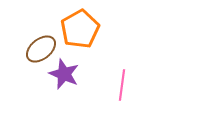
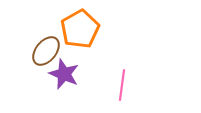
brown ellipse: moved 5 px right, 2 px down; rotated 12 degrees counterclockwise
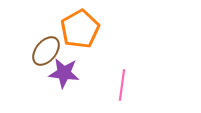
purple star: moved 1 px up; rotated 16 degrees counterclockwise
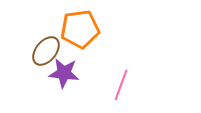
orange pentagon: rotated 21 degrees clockwise
pink line: moved 1 px left; rotated 12 degrees clockwise
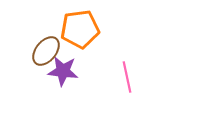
purple star: moved 1 px left, 2 px up
pink line: moved 6 px right, 8 px up; rotated 32 degrees counterclockwise
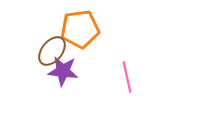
brown ellipse: moved 6 px right
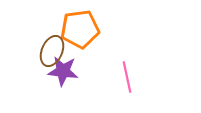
brown ellipse: rotated 16 degrees counterclockwise
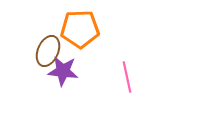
orange pentagon: rotated 6 degrees clockwise
brown ellipse: moved 4 px left
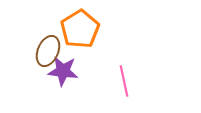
orange pentagon: rotated 30 degrees counterclockwise
pink line: moved 3 px left, 4 px down
